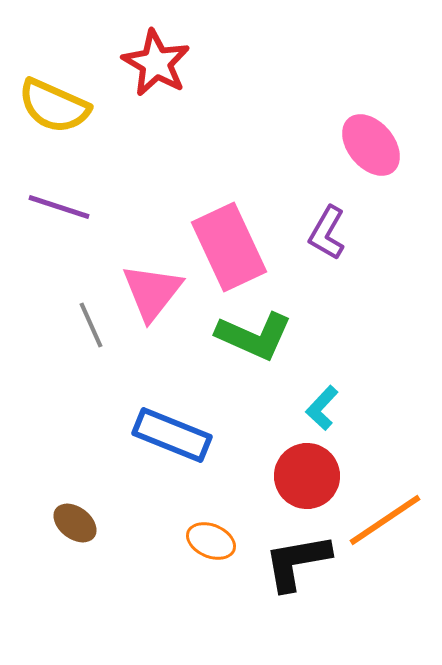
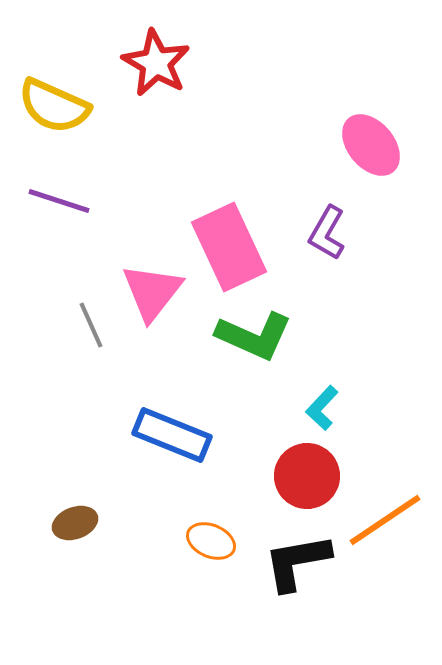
purple line: moved 6 px up
brown ellipse: rotated 57 degrees counterclockwise
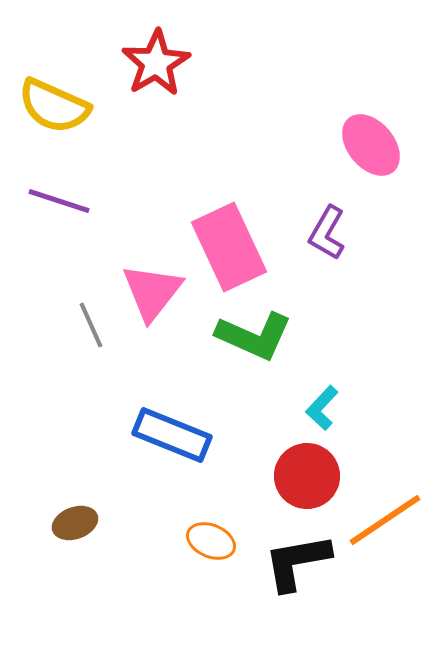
red star: rotated 12 degrees clockwise
